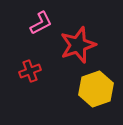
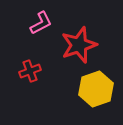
red star: moved 1 px right
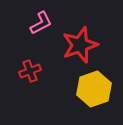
red star: moved 1 px right
yellow hexagon: moved 2 px left
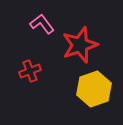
pink L-shape: moved 1 px right, 1 px down; rotated 100 degrees counterclockwise
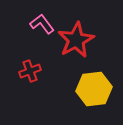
red star: moved 4 px left, 5 px up; rotated 9 degrees counterclockwise
yellow hexagon: rotated 12 degrees clockwise
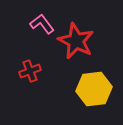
red star: moved 1 px down; rotated 18 degrees counterclockwise
